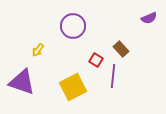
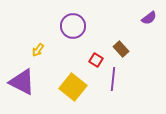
purple semicircle: rotated 14 degrees counterclockwise
purple line: moved 3 px down
purple triangle: rotated 8 degrees clockwise
yellow square: rotated 24 degrees counterclockwise
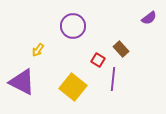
red square: moved 2 px right
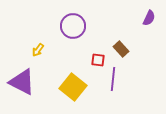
purple semicircle: rotated 28 degrees counterclockwise
red square: rotated 24 degrees counterclockwise
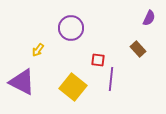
purple circle: moved 2 px left, 2 px down
brown rectangle: moved 17 px right
purple line: moved 2 px left
